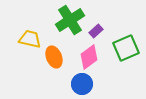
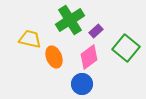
green square: rotated 28 degrees counterclockwise
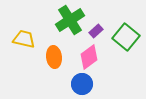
yellow trapezoid: moved 6 px left
green square: moved 11 px up
orange ellipse: rotated 15 degrees clockwise
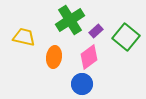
yellow trapezoid: moved 2 px up
orange ellipse: rotated 15 degrees clockwise
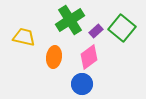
green square: moved 4 px left, 9 px up
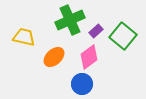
green cross: rotated 8 degrees clockwise
green square: moved 1 px right, 8 px down
orange ellipse: rotated 40 degrees clockwise
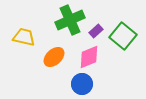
pink diamond: rotated 15 degrees clockwise
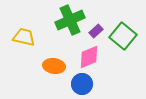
orange ellipse: moved 9 px down; rotated 50 degrees clockwise
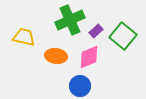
orange ellipse: moved 2 px right, 10 px up
blue circle: moved 2 px left, 2 px down
